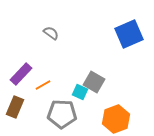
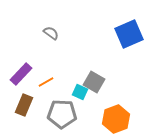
orange line: moved 3 px right, 3 px up
brown rectangle: moved 9 px right, 2 px up
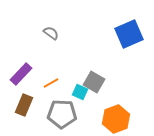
orange line: moved 5 px right, 1 px down
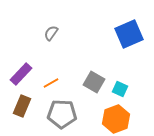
gray semicircle: rotated 91 degrees counterclockwise
cyan square: moved 40 px right, 3 px up
brown rectangle: moved 2 px left, 1 px down
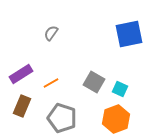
blue square: rotated 12 degrees clockwise
purple rectangle: rotated 15 degrees clockwise
gray pentagon: moved 4 px down; rotated 16 degrees clockwise
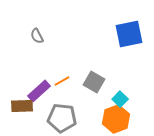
gray semicircle: moved 14 px left, 3 px down; rotated 63 degrees counterclockwise
purple rectangle: moved 18 px right, 17 px down; rotated 10 degrees counterclockwise
orange line: moved 11 px right, 2 px up
cyan square: moved 10 px down; rotated 21 degrees clockwise
brown rectangle: rotated 65 degrees clockwise
gray pentagon: rotated 12 degrees counterclockwise
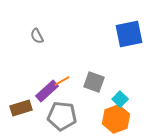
gray square: rotated 10 degrees counterclockwise
purple rectangle: moved 8 px right
brown rectangle: moved 1 px left, 2 px down; rotated 15 degrees counterclockwise
gray pentagon: moved 2 px up
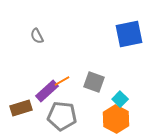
orange hexagon: rotated 12 degrees counterclockwise
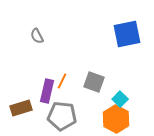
blue square: moved 2 px left
orange line: rotated 35 degrees counterclockwise
purple rectangle: rotated 35 degrees counterclockwise
